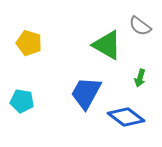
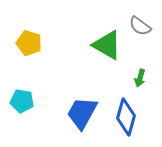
blue trapezoid: moved 4 px left, 20 px down
blue diamond: rotated 69 degrees clockwise
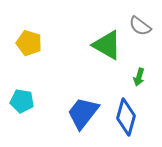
green arrow: moved 1 px left, 1 px up
blue trapezoid: moved 1 px right; rotated 9 degrees clockwise
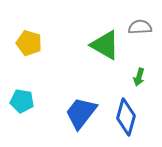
gray semicircle: moved 1 px down; rotated 140 degrees clockwise
green triangle: moved 2 px left
blue trapezoid: moved 2 px left
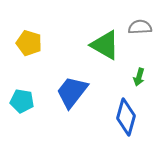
blue trapezoid: moved 9 px left, 21 px up
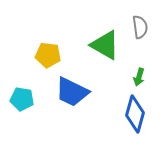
gray semicircle: rotated 85 degrees clockwise
yellow pentagon: moved 19 px right, 12 px down; rotated 10 degrees counterclockwise
blue trapezoid: rotated 102 degrees counterclockwise
cyan pentagon: moved 2 px up
blue diamond: moved 9 px right, 3 px up
